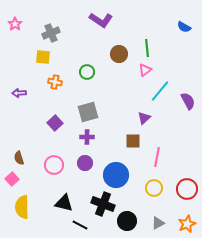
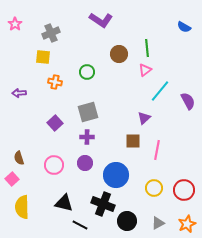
pink line: moved 7 px up
red circle: moved 3 px left, 1 px down
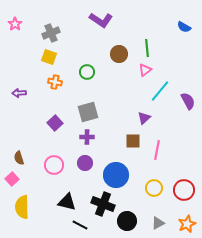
yellow square: moved 6 px right; rotated 14 degrees clockwise
black triangle: moved 3 px right, 1 px up
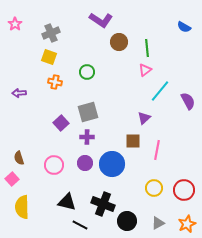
brown circle: moved 12 px up
purple square: moved 6 px right
blue circle: moved 4 px left, 11 px up
